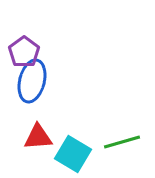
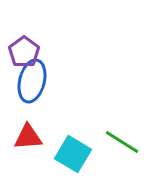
red triangle: moved 10 px left
green line: rotated 48 degrees clockwise
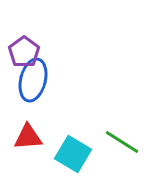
blue ellipse: moved 1 px right, 1 px up
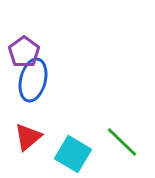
red triangle: rotated 36 degrees counterclockwise
green line: rotated 12 degrees clockwise
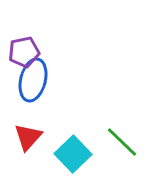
purple pentagon: rotated 24 degrees clockwise
red triangle: rotated 8 degrees counterclockwise
cyan square: rotated 15 degrees clockwise
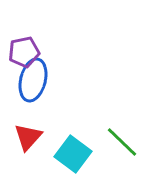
cyan square: rotated 9 degrees counterclockwise
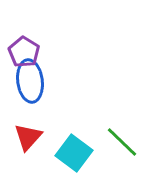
purple pentagon: rotated 28 degrees counterclockwise
blue ellipse: moved 3 px left, 1 px down; rotated 21 degrees counterclockwise
cyan square: moved 1 px right, 1 px up
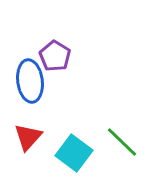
purple pentagon: moved 31 px right, 4 px down
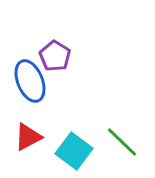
blue ellipse: rotated 15 degrees counterclockwise
red triangle: rotated 20 degrees clockwise
cyan square: moved 2 px up
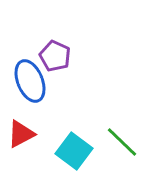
purple pentagon: rotated 8 degrees counterclockwise
red triangle: moved 7 px left, 3 px up
